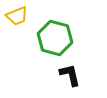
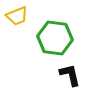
green hexagon: rotated 8 degrees counterclockwise
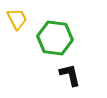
yellow trapezoid: moved 3 px down; rotated 95 degrees counterclockwise
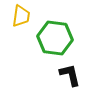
yellow trapezoid: moved 4 px right, 3 px up; rotated 35 degrees clockwise
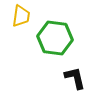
black L-shape: moved 5 px right, 3 px down
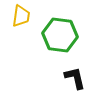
green hexagon: moved 5 px right, 3 px up
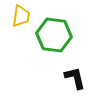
green hexagon: moved 6 px left
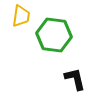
black L-shape: moved 1 px down
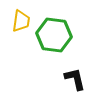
yellow trapezoid: moved 5 px down
